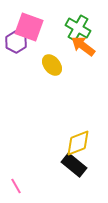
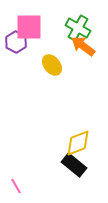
pink square: rotated 20 degrees counterclockwise
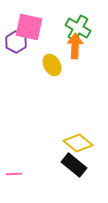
pink square: rotated 12 degrees clockwise
orange arrow: moved 8 px left; rotated 55 degrees clockwise
yellow ellipse: rotated 10 degrees clockwise
yellow diamond: rotated 60 degrees clockwise
pink line: moved 2 px left, 12 px up; rotated 63 degrees counterclockwise
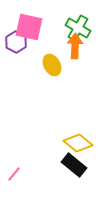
pink line: rotated 49 degrees counterclockwise
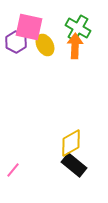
yellow ellipse: moved 7 px left, 20 px up
yellow diamond: moved 7 px left; rotated 68 degrees counterclockwise
pink line: moved 1 px left, 4 px up
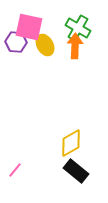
purple hexagon: rotated 25 degrees counterclockwise
black rectangle: moved 2 px right, 6 px down
pink line: moved 2 px right
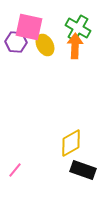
black rectangle: moved 7 px right, 1 px up; rotated 20 degrees counterclockwise
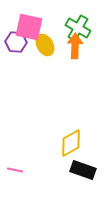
pink line: rotated 63 degrees clockwise
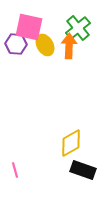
green cross: rotated 20 degrees clockwise
purple hexagon: moved 2 px down
orange arrow: moved 6 px left
pink line: rotated 63 degrees clockwise
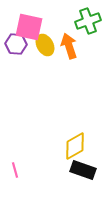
green cross: moved 10 px right, 7 px up; rotated 20 degrees clockwise
orange arrow: rotated 20 degrees counterclockwise
yellow diamond: moved 4 px right, 3 px down
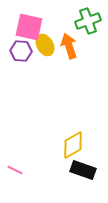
purple hexagon: moved 5 px right, 7 px down
yellow diamond: moved 2 px left, 1 px up
pink line: rotated 49 degrees counterclockwise
